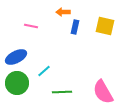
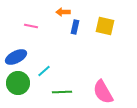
green circle: moved 1 px right
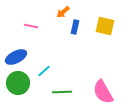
orange arrow: rotated 40 degrees counterclockwise
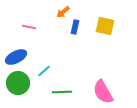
pink line: moved 2 px left, 1 px down
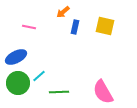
cyan line: moved 5 px left, 5 px down
green line: moved 3 px left
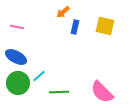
pink line: moved 12 px left
blue ellipse: rotated 55 degrees clockwise
pink semicircle: moved 1 px left; rotated 15 degrees counterclockwise
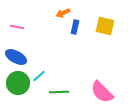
orange arrow: moved 1 px down; rotated 16 degrees clockwise
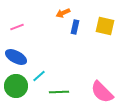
pink line: rotated 32 degrees counterclockwise
green circle: moved 2 px left, 3 px down
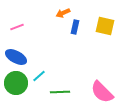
green circle: moved 3 px up
green line: moved 1 px right
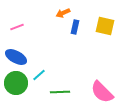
cyan line: moved 1 px up
